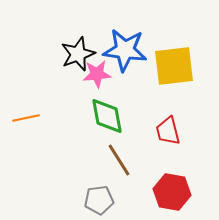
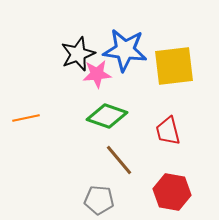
green diamond: rotated 60 degrees counterclockwise
brown line: rotated 8 degrees counterclockwise
gray pentagon: rotated 12 degrees clockwise
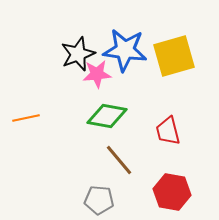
yellow square: moved 10 px up; rotated 9 degrees counterclockwise
green diamond: rotated 9 degrees counterclockwise
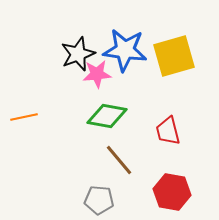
orange line: moved 2 px left, 1 px up
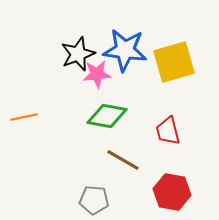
yellow square: moved 6 px down
brown line: moved 4 px right; rotated 20 degrees counterclockwise
gray pentagon: moved 5 px left
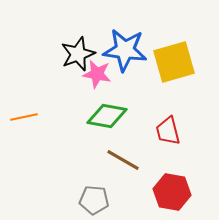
pink star: rotated 16 degrees clockwise
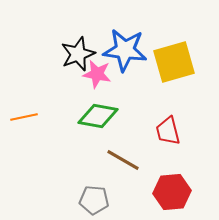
green diamond: moved 9 px left
red hexagon: rotated 15 degrees counterclockwise
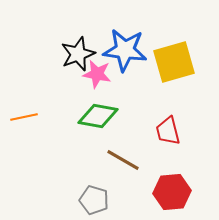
gray pentagon: rotated 12 degrees clockwise
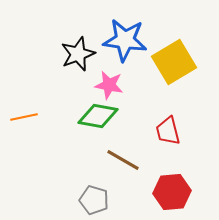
blue star: moved 10 px up
yellow square: rotated 15 degrees counterclockwise
pink star: moved 12 px right, 11 px down
